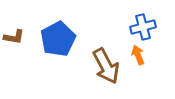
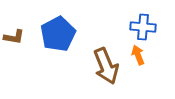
blue cross: rotated 20 degrees clockwise
blue pentagon: moved 5 px up
brown arrow: rotated 6 degrees clockwise
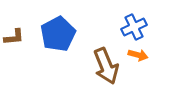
blue cross: moved 9 px left; rotated 30 degrees counterclockwise
brown L-shape: rotated 15 degrees counterclockwise
orange arrow: rotated 126 degrees clockwise
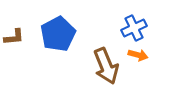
blue cross: moved 1 px down
